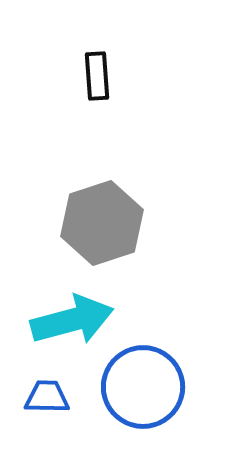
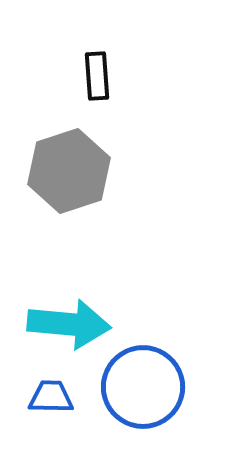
gray hexagon: moved 33 px left, 52 px up
cyan arrow: moved 3 px left, 4 px down; rotated 20 degrees clockwise
blue trapezoid: moved 4 px right
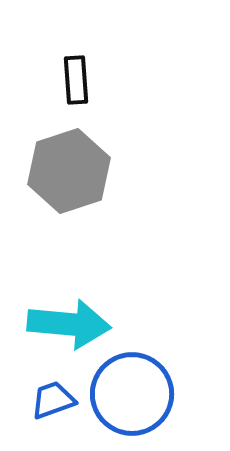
black rectangle: moved 21 px left, 4 px down
blue circle: moved 11 px left, 7 px down
blue trapezoid: moved 2 px right, 3 px down; rotated 21 degrees counterclockwise
